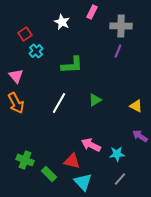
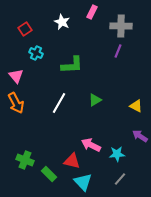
red square: moved 5 px up
cyan cross: moved 2 px down; rotated 24 degrees counterclockwise
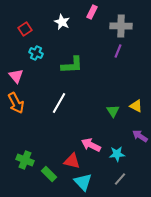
green triangle: moved 18 px right, 11 px down; rotated 32 degrees counterclockwise
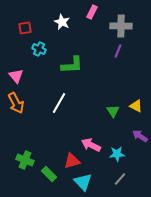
red square: moved 1 px up; rotated 24 degrees clockwise
cyan cross: moved 3 px right, 4 px up
red triangle: rotated 30 degrees counterclockwise
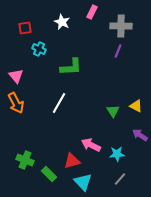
green L-shape: moved 1 px left, 2 px down
purple arrow: moved 1 px up
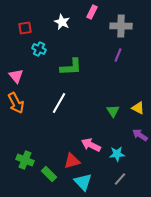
purple line: moved 4 px down
yellow triangle: moved 2 px right, 2 px down
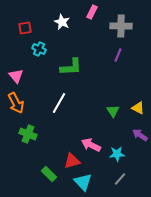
green cross: moved 3 px right, 26 px up
